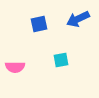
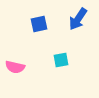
blue arrow: rotated 30 degrees counterclockwise
pink semicircle: rotated 12 degrees clockwise
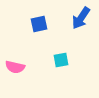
blue arrow: moved 3 px right, 1 px up
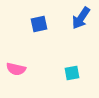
cyan square: moved 11 px right, 13 px down
pink semicircle: moved 1 px right, 2 px down
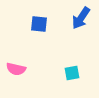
blue square: rotated 18 degrees clockwise
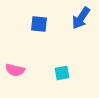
pink semicircle: moved 1 px left, 1 px down
cyan square: moved 10 px left
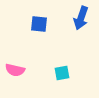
blue arrow: rotated 15 degrees counterclockwise
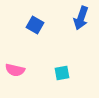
blue square: moved 4 px left, 1 px down; rotated 24 degrees clockwise
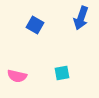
pink semicircle: moved 2 px right, 6 px down
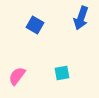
pink semicircle: rotated 114 degrees clockwise
